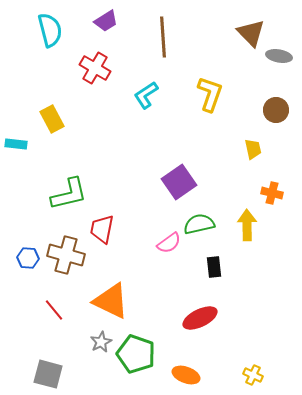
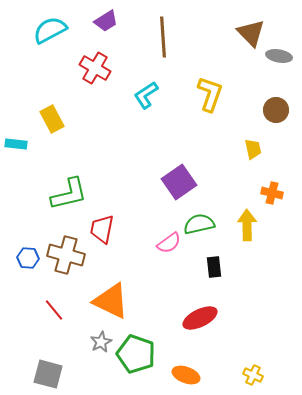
cyan semicircle: rotated 104 degrees counterclockwise
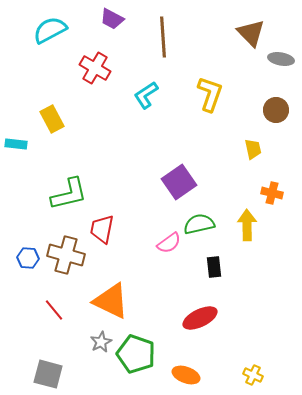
purple trapezoid: moved 6 px right, 2 px up; rotated 60 degrees clockwise
gray ellipse: moved 2 px right, 3 px down
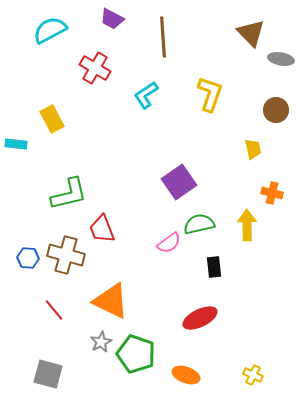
red trapezoid: rotated 32 degrees counterclockwise
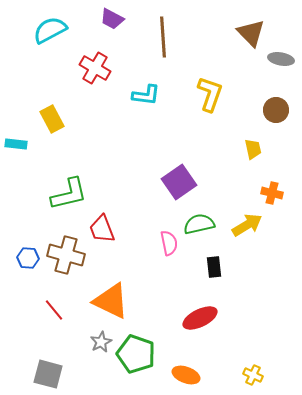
cyan L-shape: rotated 140 degrees counterclockwise
yellow arrow: rotated 60 degrees clockwise
pink semicircle: rotated 65 degrees counterclockwise
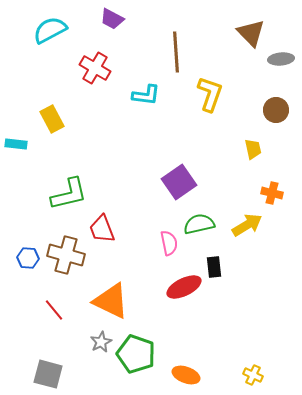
brown line: moved 13 px right, 15 px down
gray ellipse: rotated 15 degrees counterclockwise
red ellipse: moved 16 px left, 31 px up
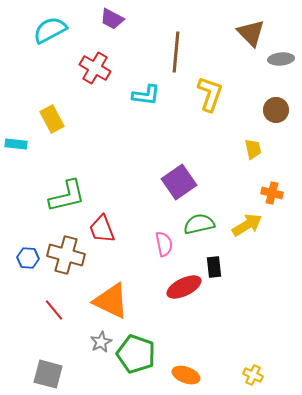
brown line: rotated 9 degrees clockwise
green L-shape: moved 2 px left, 2 px down
pink semicircle: moved 5 px left, 1 px down
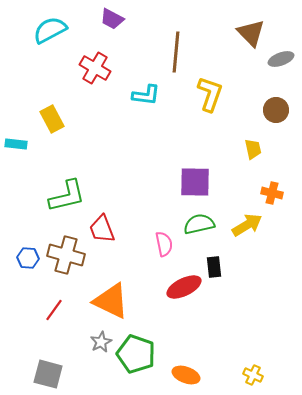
gray ellipse: rotated 15 degrees counterclockwise
purple square: moved 16 px right; rotated 36 degrees clockwise
red line: rotated 75 degrees clockwise
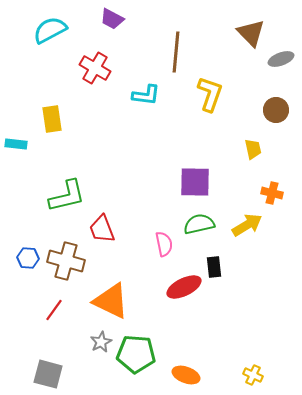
yellow rectangle: rotated 20 degrees clockwise
brown cross: moved 6 px down
green pentagon: rotated 15 degrees counterclockwise
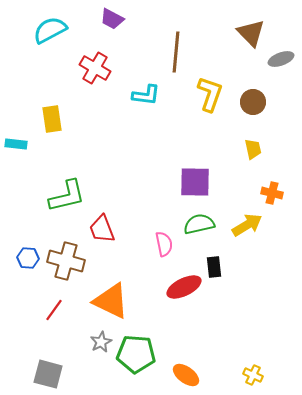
brown circle: moved 23 px left, 8 px up
orange ellipse: rotated 16 degrees clockwise
